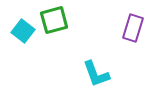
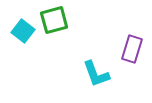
purple rectangle: moved 1 px left, 21 px down
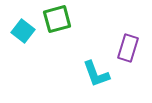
green square: moved 3 px right, 1 px up
purple rectangle: moved 4 px left, 1 px up
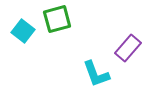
purple rectangle: rotated 24 degrees clockwise
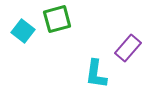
cyan L-shape: rotated 28 degrees clockwise
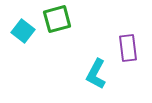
purple rectangle: rotated 48 degrees counterclockwise
cyan L-shape: rotated 20 degrees clockwise
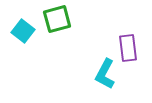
cyan L-shape: moved 9 px right
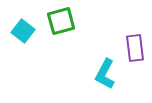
green square: moved 4 px right, 2 px down
purple rectangle: moved 7 px right
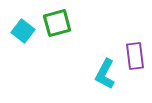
green square: moved 4 px left, 2 px down
purple rectangle: moved 8 px down
